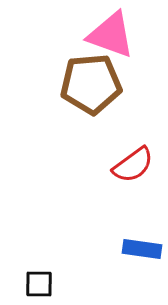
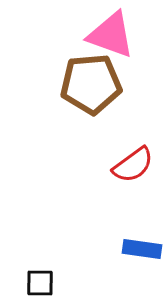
black square: moved 1 px right, 1 px up
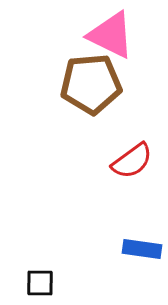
pink triangle: rotated 6 degrees clockwise
red semicircle: moved 1 px left, 4 px up
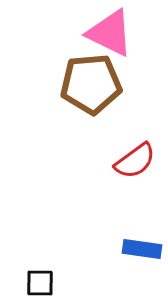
pink triangle: moved 1 px left, 2 px up
red semicircle: moved 3 px right
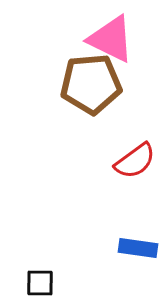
pink triangle: moved 1 px right, 6 px down
blue rectangle: moved 4 px left, 1 px up
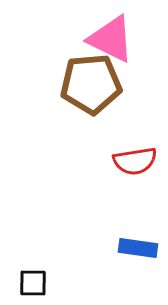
red semicircle: rotated 27 degrees clockwise
black square: moved 7 px left
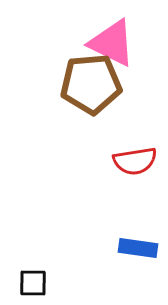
pink triangle: moved 1 px right, 4 px down
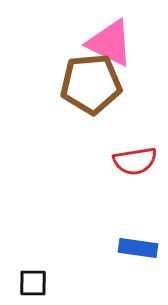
pink triangle: moved 2 px left
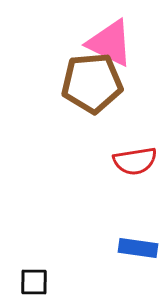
brown pentagon: moved 1 px right, 1 px up
black square: moved 1 px right, 1 px up
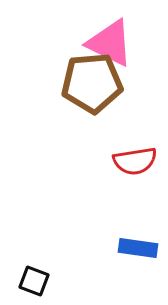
black square: moved 1 px up; rotated 20 degrees clockwise
